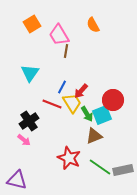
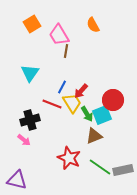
black cross: moved 1 px right, 1 px up; rotated 18 degrees clockwise
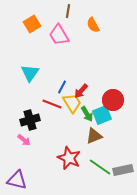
brown line: moved 2 px right, 40 px up
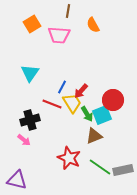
pink trapezoid: rotated 55 degrees counterclockwise
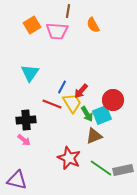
orange square: moved 1 px down
pink trapezoid: moved 2 px left, 4 px up
black cross: moved 4 px left; rotated 12 degrees clockwise
green line: moved 1 px right, 1 px down
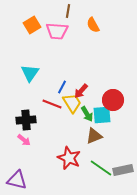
cyan square: rotated 18 degrees clockwise
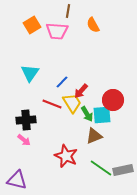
blue line: moved 5 px up; rotated 16 degrees clockwise
red star: moved 3 px left, 2 px up
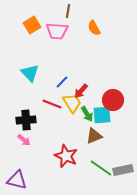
orange semicircle: moved 1 px right, 3 px down
cyan triangle: rotated 18 degrees counterclockwise
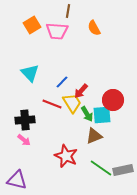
black cross: moved 1 px left
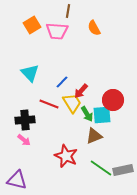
red line: moved 3 px left
